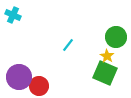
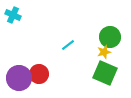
green circle: moved 6 px left
cyan line: rotated 16 degrees clockwise
yellow star: moved 3 px left, 4 px up; rotated 24 degrees clockwise
purple circle: moved 1 px down
red circle: moved 12 px up
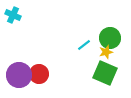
green circle: moved 1 px down
cyan line: moved 16 px right
yellow star: moved 2 px right
purple circle: moved 3 px up
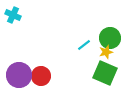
red circle: moved 2 px right, 2 px down
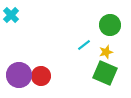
cyan cross: moved 2 px left; rotated 21 degrees clockwise
green circle: moved 13 px up
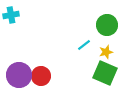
cyan cross: rotated 35 degrees clockwise
green circle: moved 3 px left
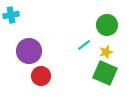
purple circle: moved 10 px right, 24 px up
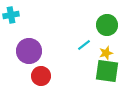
yellow star: moved 1 px down
green square: moved 2 px right, 2 px up; rotated 15 degrees counterclockwise
